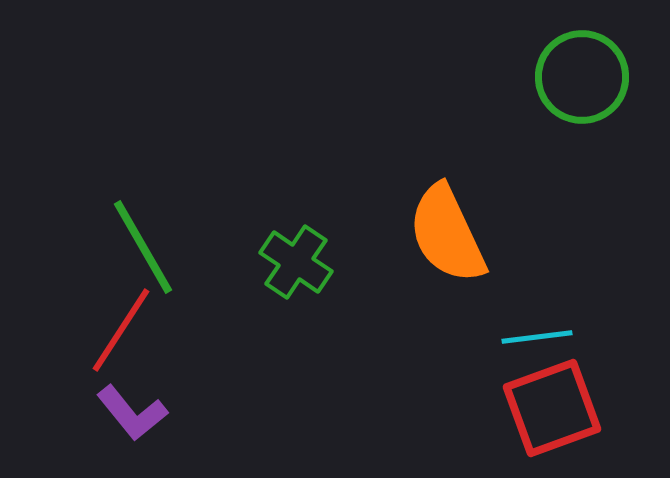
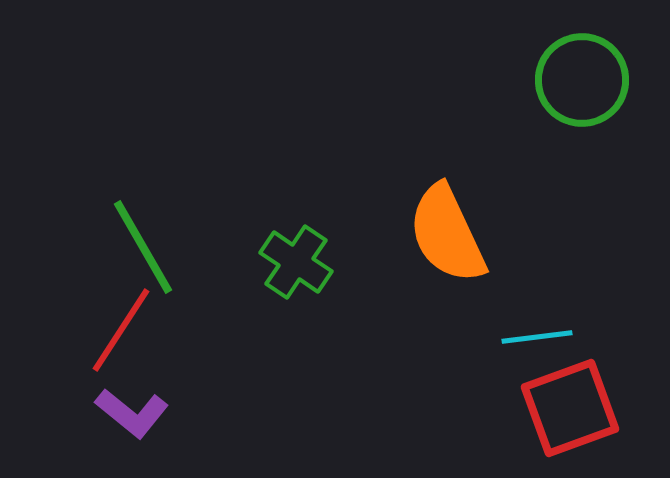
green circle: moved 3 px down
red square: moved 18 px right
purple L-shape: rotated 12 degrees counterclockwise
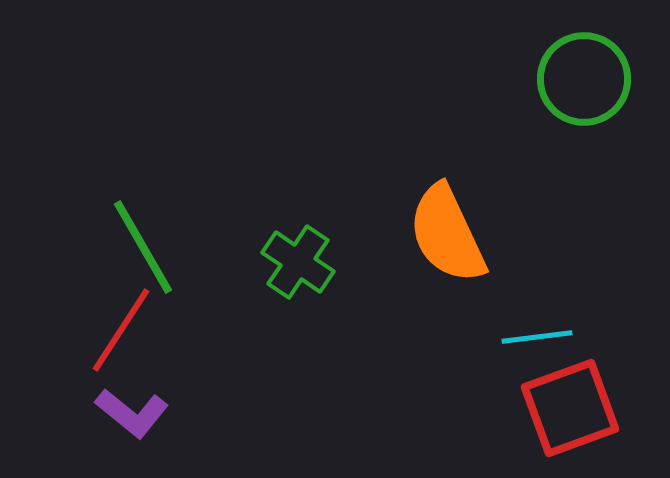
green circle: moved 2 px right, 1 px up
green cross: moved 2 px right
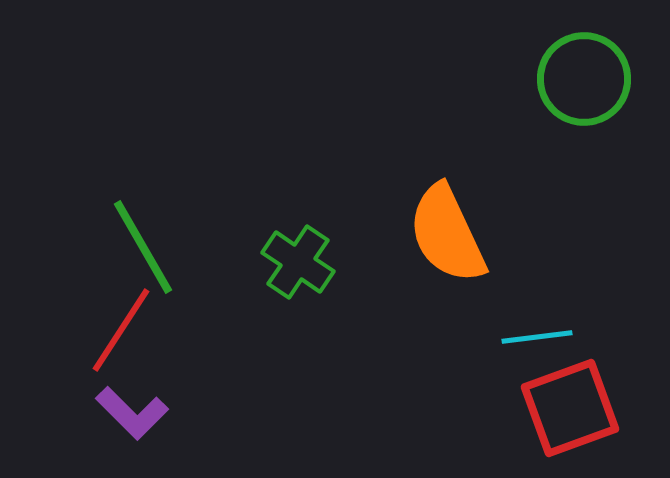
purple L-shape: rotated 6 degrees clockwise
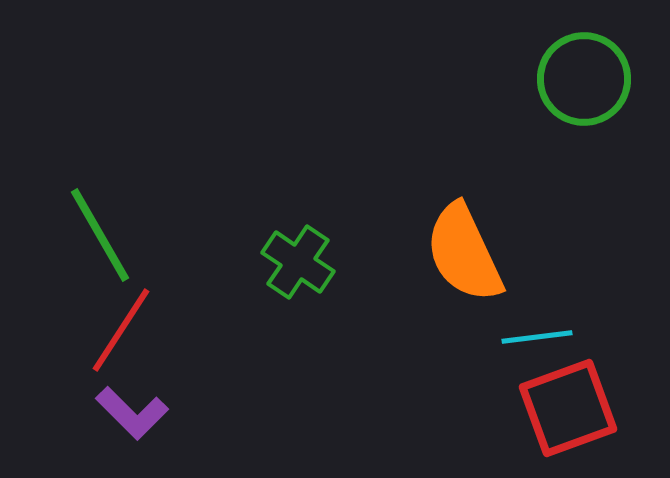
orange semicircle: moved 17 px right, 19 px down
green line: moved 43 px left, 12 px up
red square: moved 2 px left
